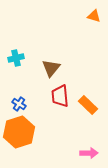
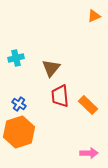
orange triangle: rotated 40 degrees counterclockwise
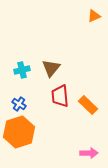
cyan cross: moved 6 px right, 12 px down
